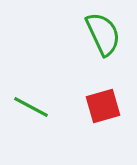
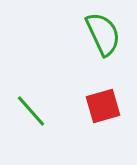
green line: moved 4 px down; rotated 21 degrees clockwise
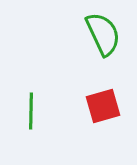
green line: rotated 42 degrees clockwise
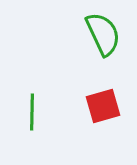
green line: moved 1 px right, 1 px down
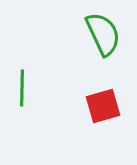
green line: moved 10 px left, 24 px up
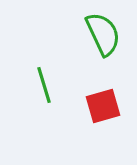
green line: moved 22 px right, 3 px up; rotated 18 degrees counterclockwise
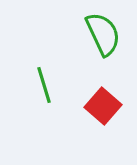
red square: rotated 33 degrees counterclockwise
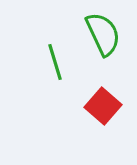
green line: moved 11 px right, 23 px up
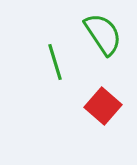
green semicircle: rotated 9 degrees counterclockwise
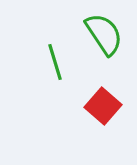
green semicircle: moved 1 px right
